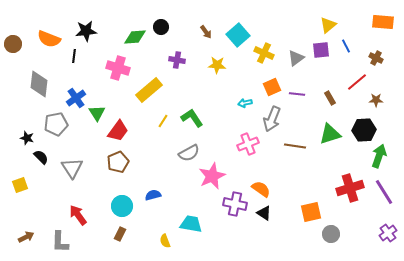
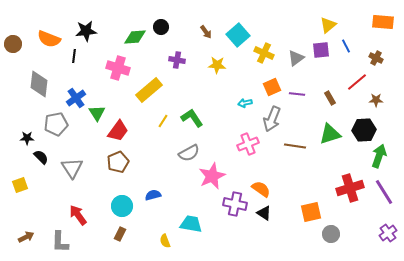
black star at (27, 138): rotated 16 degrees counterclockwise
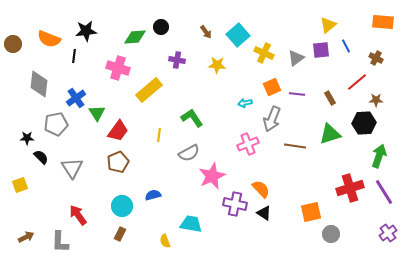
yellow line at (163, 121): moved 4 px left, 14 px down; rotated 24 degrees counterclockwise
black hexagon at (364, 130): moved 7 px up
orange semicircle at (261, 189): rotated 12 degrees clockwise
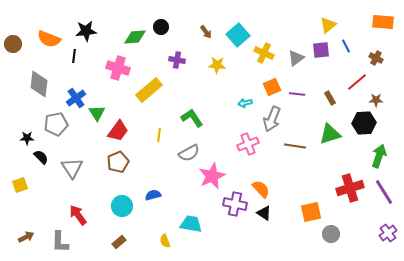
brown rectangle at (120, 234): moved 1 px left, 8 px down; rotated 24 degrees clockwise
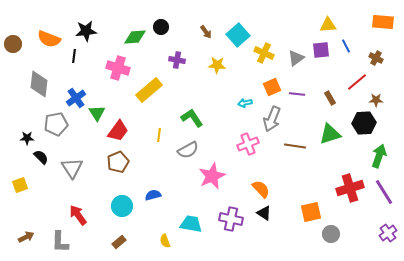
yellow triangle at (328, 25): rotated 36 degrees clockwise
gray semicircle at (189, 153): moved 1 px left, 3 px up
purple cross at (235, 204): moved 4 px left, 15 px down
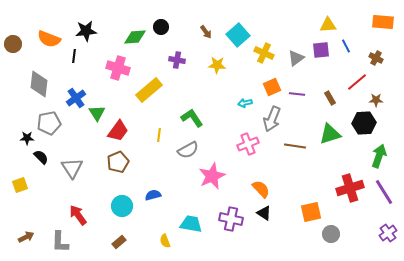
gray pentagon at (56, 124): moved 7 px left, 1 px up
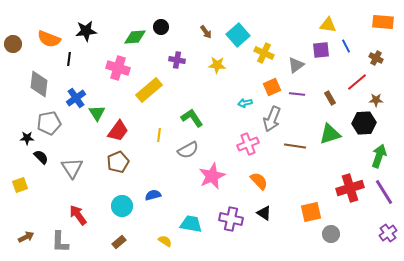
yellow triangle at (328, 25): rotated 12 degrees clockwise
black line at (74, 56): moved 5 px left, 3 px down
gray triangle at (296, 58): moved 7 px down
orange semicircle at (261, 189): moved 2 px left, 8 px up
yellow semicircle at (165, 241): rotated 144 degrees clockwise
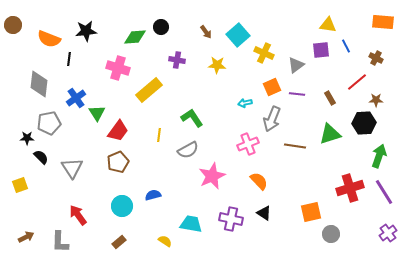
brown circle at (13, 44): moved 19 px up
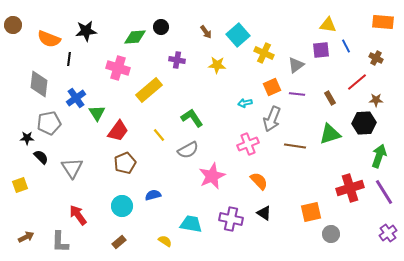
yellow line at (159, 135): rotated 48 degrees counterclockwise
brown pentagon at (118, 162): moved 7 px right, 1 px down
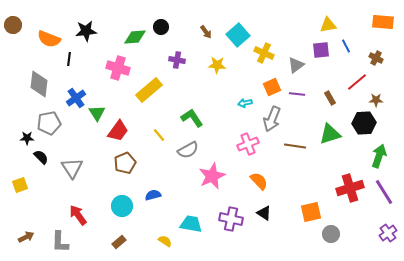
yellow triangle at (328, 25): rotated 18 degrees counterclockwise
